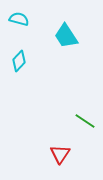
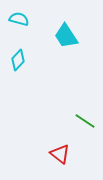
cyan diamond: moved 1 px left, 1 px up
red triangle: rotated 25 degrees counterclockwise
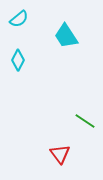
cyan semicircle: rotated 126 degrees clockwise
cyan diamond: rotated 15 degrees counterclockwise
red triangle: rotated 15 degrees clockwise
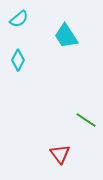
green line: moved 1 px right, 1 px up
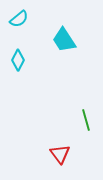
cyan trapezoid: moved 2 px left, 4 px down
green line: rotated 40 degrees clockwise
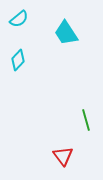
cyan trapezoid: moved 2 px right, 7 px up
cyan diamond: rotated 15 degrees clockwise
red triangle: moved 3 px right, 2 px down
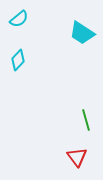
cyan trapezoid: moved 16 px right; rotated 24 degrees counterclockwise
red triangle: moved 14 px right, 1 px down
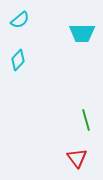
cyan semicircle: moved 1 px right, 1 px down
cyan trapezoid: rotated 32 degrees counterclockwise
red triangle: moved 1 px down
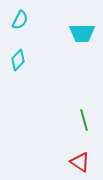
cyan semicircle: rotated 24 degrees counterclockwise
green line: moved 2 px left
red triangle: moved 3 px right, 4 px down; rotated 20 degrees counterclockwise
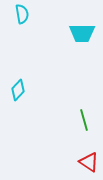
cyan semicircle: moved 2 px right, 6 px up; rotated 36 degrees counterclockwise
cyan diamond: moved 30 px down
red triangle: moved 9 px right
